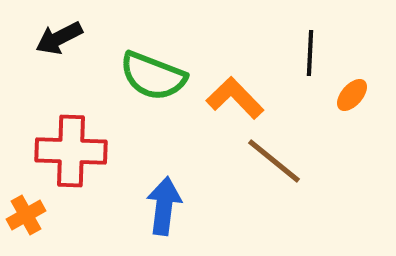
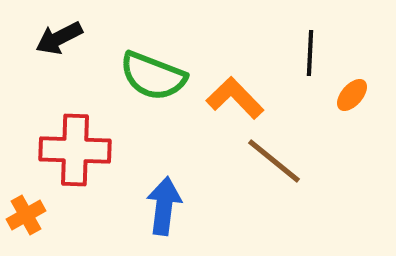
red cross: moved 4 px right, 1 px up
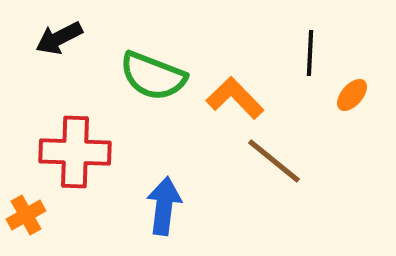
red cross: moved 2 px down
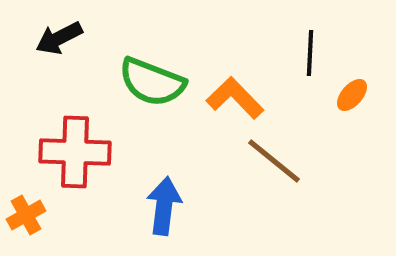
green semicircle: moved 1 px left, 6 px down
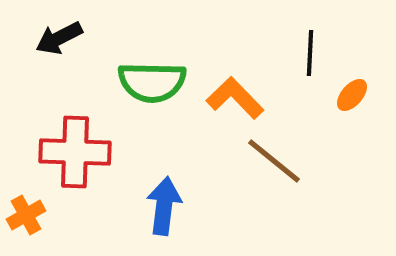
green semicircle: rotated 20 degrees counterclockwise
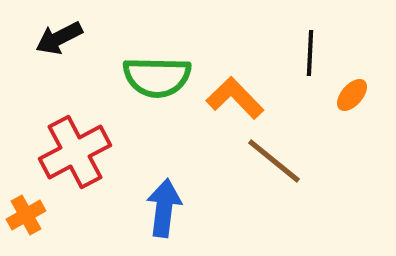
green semicircle: moved 5 px right, 5 px up
red cross: rotated 30 degrees counterclockwise
blue arrow: moved 2 px down
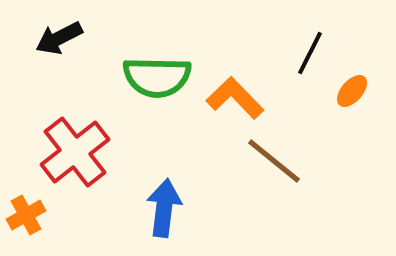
black line: rotated 24 degrees clockwise
orange ellipse: moved 4 px up
red cross: rotated 10 degrees counterclockwise
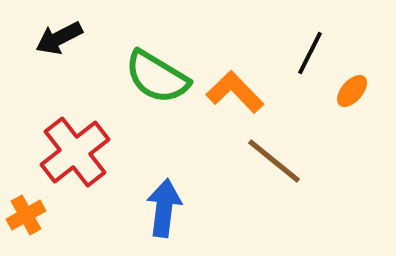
green semicircle: rotated 30 degrees clockwise
orange L-shape: moved 6 px up
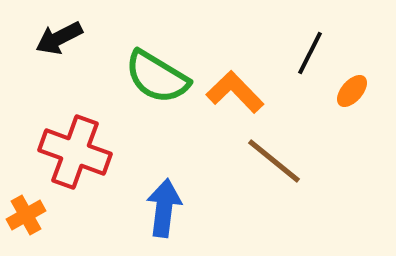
red cross: rotated 32 degrees counterclockwise
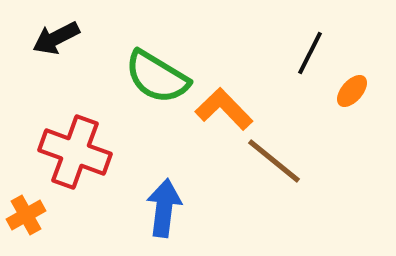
black arrow: moved 3 px left
orange L-shape: moved 11 px left, 17 px down
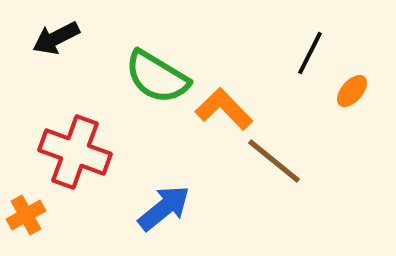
blue arrow: rotated 44 degrees clockwise
